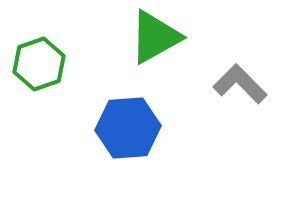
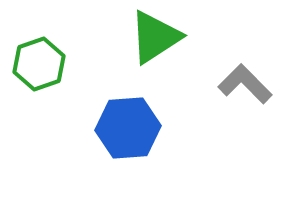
green triangle: rotated 4 degrees counterclockwise
gray L-shape: moved 5 px right
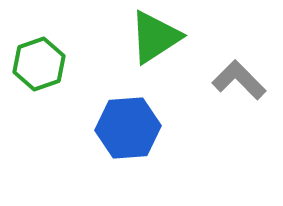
gray L-shape: moved 6 px left, 4 px up
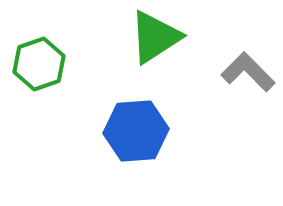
gray L-shape: moved 9 px right, 8 px up
blue hexagon: moved 8 px right, 3 px down
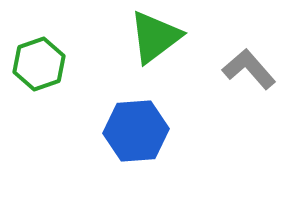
green triangle: rotated 4 degrees counterclockwise
gray L-shape: moved 1 px right, 3 px up; rotated 4 degrees clockwise
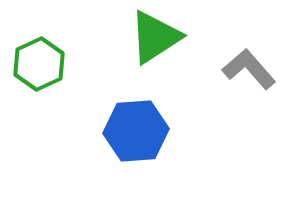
green triangle: rotated 4 degrees clockwise
green hexagon: rotated 6 degrees counterclockwise
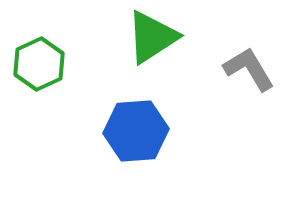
green triangle: moved 3 px left
gray L-shape: rotated 10 degrees clockwise
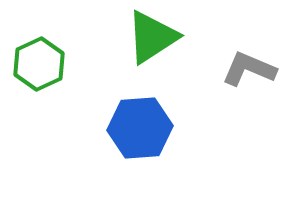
gray L-shape: rotated 36 degrees counterclockwise
blue hexagon: moved 4 px right, 3 px up
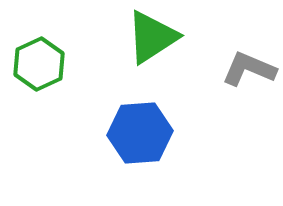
blue hexagon: moved 5 px down
